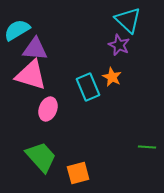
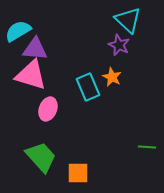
cyan semicircle: moved 1 px right, 1 px down
orange square: rotated 15 degrees clockwise
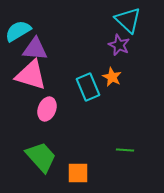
pink ellipse: moved 1 px left
green line: moved 22 px left, 3 px down
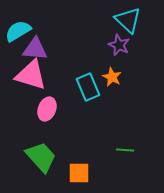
orange square: moved 1 px right
